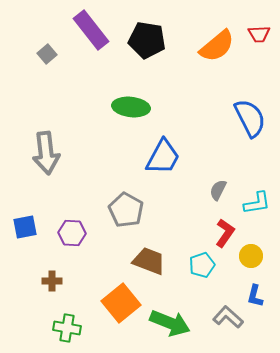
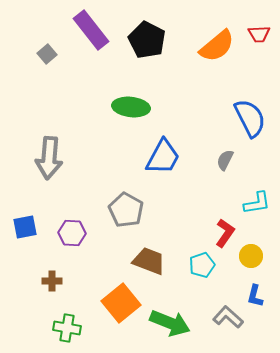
black pentagon: rotated 18 degrees clockwise
gray arrow: moved 3 px right, 5 px down; rotated 12 degrees clockwise
gray semicircle: moved 7 px right, 30 px up
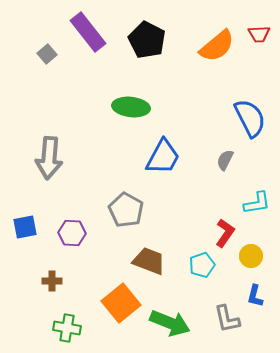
purple rectangle: moved 3 px left, 2 px down
gray L-shape: moved 1 px left, 2 px down; rotated 144 degrees counterclockwise
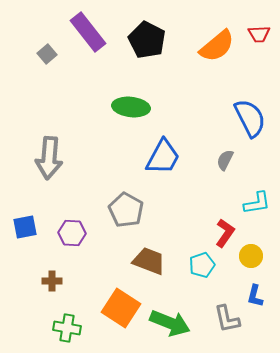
orange square: moved 5 px down; rotated 18 degrees counterclockwise
